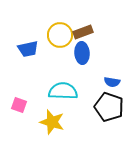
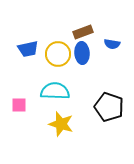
yellow circle: moved 2 px left, 19 px down
blue semicircle: moved 38 px up
cyan semicircle: moved 8 px left
pink square: rotated 21 degrees counterclockwise
yellow star: moved 9 px right, 2 px down
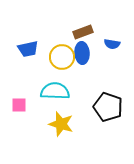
yellow circle: moved 4 px right, 3 px down
black pentagon: moved 1 px left
